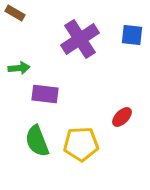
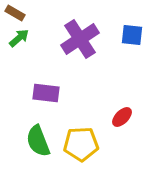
green arrow: moved 30 px up; rotated 35 degrees counterclockwise
purple rectangle: moved 1 px right, 1 px up
green semicircle: moved 1 px right
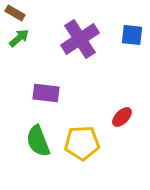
yellow pentagon: moved 1 px right, 1 px up
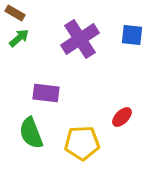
green semicircle: moved 7 px left, 8 px up
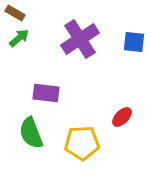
blue square: moved 2 px right, 7 px down
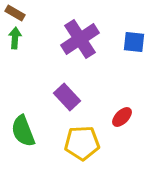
green arrow: moved 4 px left; rotated 45 degrees counterclockwise
purple rectangle: moved 21 px right, 4 px down; rotated 40 degrees clockwise
green semicircle: moved 8 px left, 2 px up
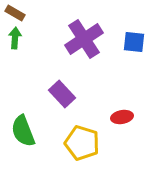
purple cross: moved 4 px right
purple rectangle: moved 5 px left, 3 px up
red ellipse: rotated 35 degrees clockwise
yellow pentagon: rotated 20 degrees clockwise
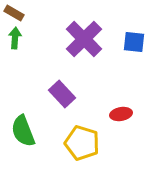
brown rectangle: moved 1 px left
purple cross: rotated 12 degrees counterclockwise
red ellipse: moved 1 px left, 3 px up
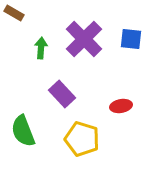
green arrow: moved 26 px right, 10 px down
blue square: moved 3 px left, 3 px up
red ellipse: moved 8 px up
yellow pentagon: moved 4 px up
